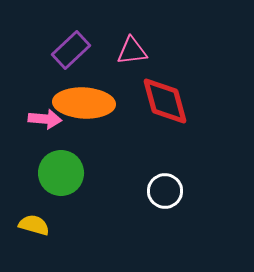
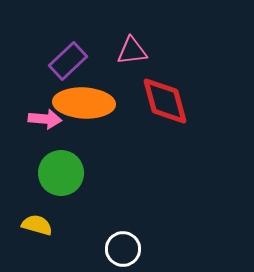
purple rectangle: moved 3 px left, 11 px down
white circle: moved 42 px left, 58 px down
yellow semicircle: moved 3 px right
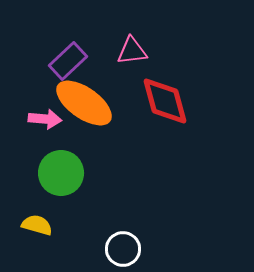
orange ellipse: rotated 32 degrees clockwise
